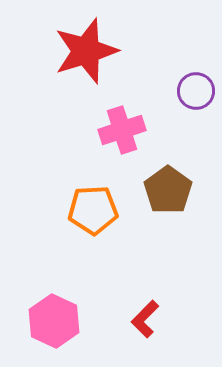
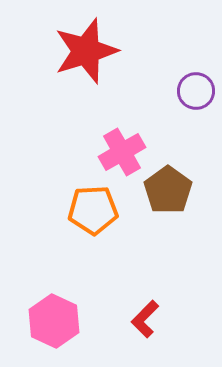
pink cross: moved 22 px down; rotated 12 degrees counterclockwise
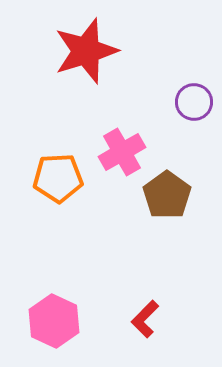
purple circle: moved 2 px left, 11 px down
brown pentagon: moved 1 px left, 5 px down
orange pentagon: moved 35 px left, 32 px up
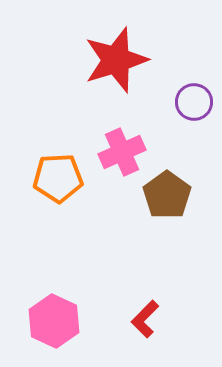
red star: moved 30 px right, 9 px down
pink cross: rotated 6 degrees clockwise
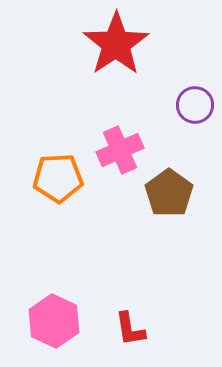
red star: moved 16 px up; rotated 16 degrees counterclockwise
purple circle: moved 1 px right, 3 px down
pink cross: moved 2 px left, 2 px up
brown pentagon: moved 2 px right, 2 px up
red L-shape: moved 15 px left, 10 px down; rotated 54 degrees counterclockwise
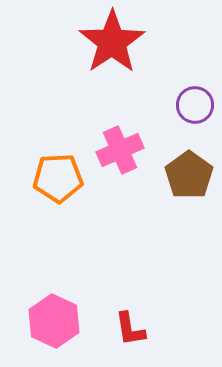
red star: moved 4 px left, 2 px up
brown pentagon: moved 20 px right, 18 px up
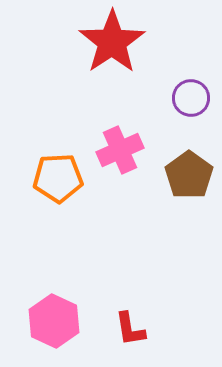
purple circle: moved 4 px left, 7 px up
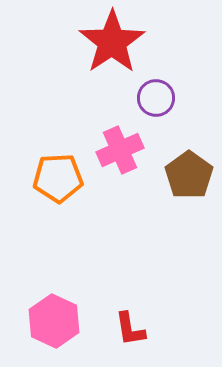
purple circle: moved 35 px left
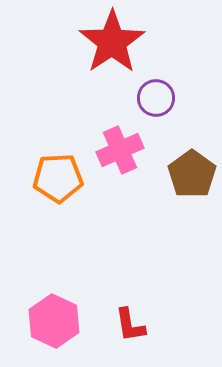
brown pentagon: moved 3 px right, 1 px up
red L-shape: moved 4 px up
